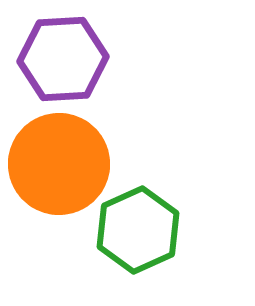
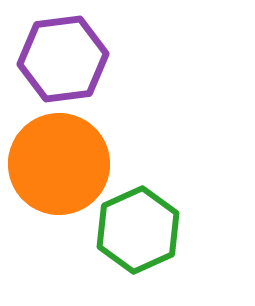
purple hexagon: rotated 4 degrees counterclockwise
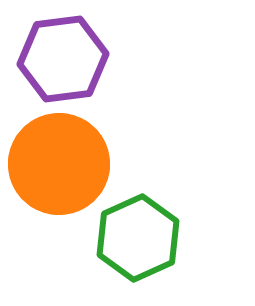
green hexagon: moved 8 px down
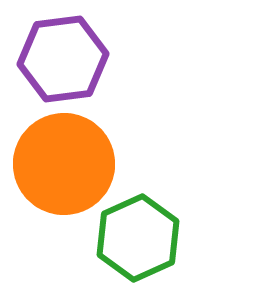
orange circle: moved 5 px right
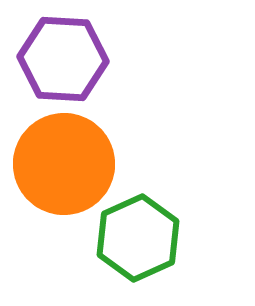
purple hexagon: rotated 10 degrees clockwise
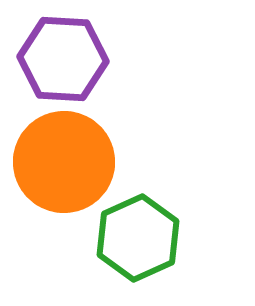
orange circle: moved 2 px up
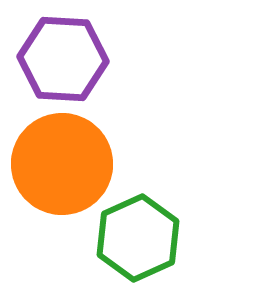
orange circle: moved 2 px left, 2 px down
